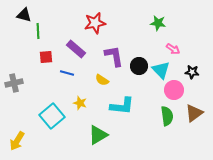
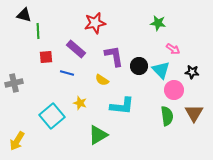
brown triangle: rotated 24 degrees counterclockwise
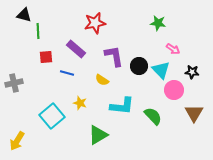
green semicircle: moved 14 px left; rotated 36 degrees counterclockwise
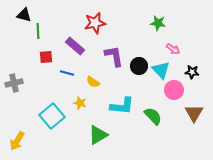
purple rectangle: moved 1 px left, 3 px up
yellow semicircle: moved 9 px left, 2 px down
